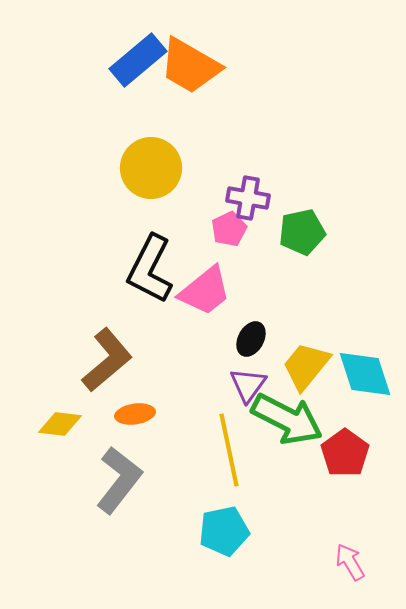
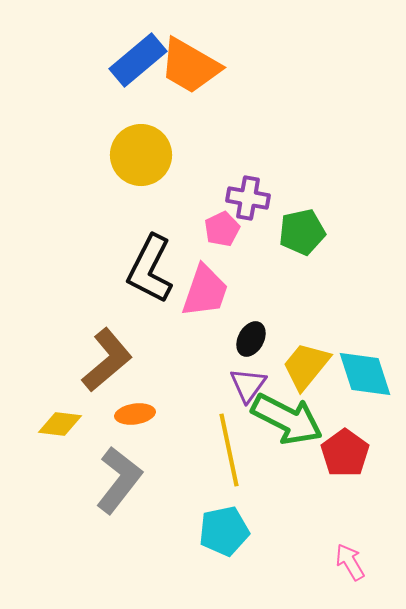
yellow circle: moved 10 px left, 13 px up
pink pentagon: moved 7 px left
pink trapezoid: rotated 32 degrees counterclockwise
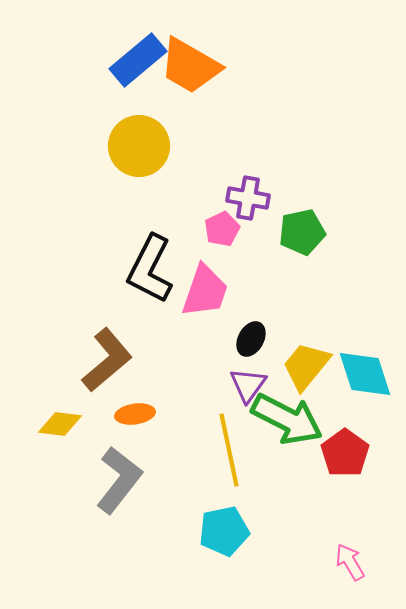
yellow circle: moved 2 px left, 9 px up
